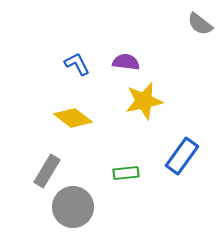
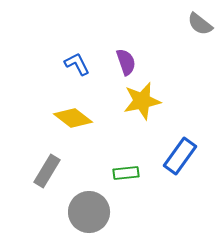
purple semicircle: rotated 64 degrees clockwise
yellow star: moved 2 px left
blue rectangle: moved 2 px left
gray circle: moved 16 px right, 5 px down
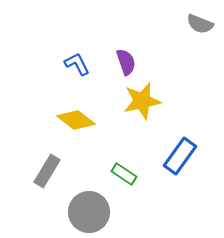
gray semicircle: rotated 16 degrees counterclockwise
yellow diamond: moved 3 px right, 2 px down
green rectangle: moved 2 px left, 1 px down; rotated 40 degrees clockwise
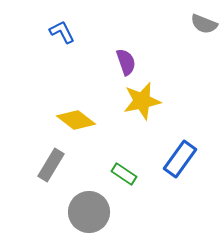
gray semicircle: moved 4 px right
blue L-shape: moved 15 px left, 32 px up
blue rectangle: moved 3 px down
gray rectangle: moved 4 px right, 6 px up
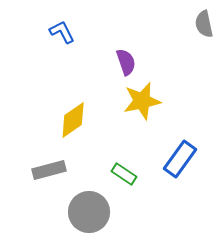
gray semicircle: rotated 56 degrees clockwise
yellow diamond: moved 3 px left; rotated 72 degrees counterclockwise
gray rectangle: moved 2 px left, 5 px down; rotated 44 degrees clockwise
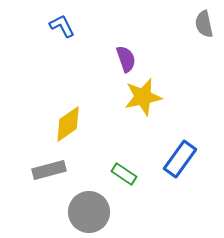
blue L-shape: moved 6 px up
purple semicircle: moved 3 px up
yellow star: moved 1 px right, 4 px up
yellow diamond: moved 5 px left, 4 px down
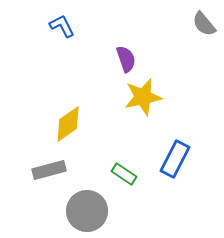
gray semicircle: rotated 28 degrees counterclockwise
blue rectangle: moved 5 px left; rotated 9 degrees counterclockwise
gray circle: moved 2 px left, 1 px up
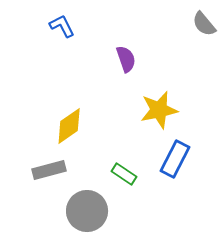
yellow star: moved 16 px right, 13 px down
yellow diamond: moved 1 px right, 2 px down
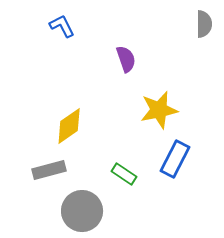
gray semicircle: rotated 140 degrees counterclockwise
gray circle: moved 5 px left
